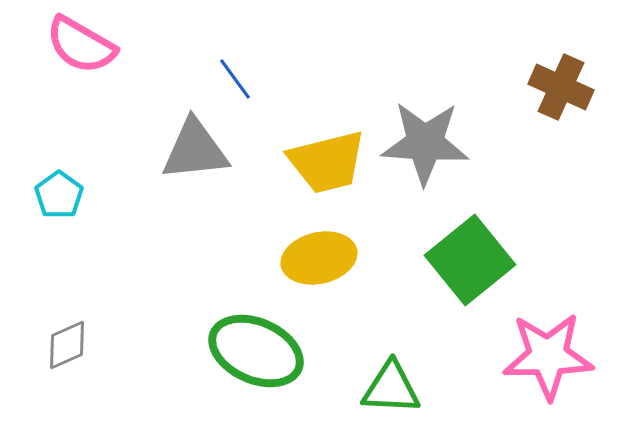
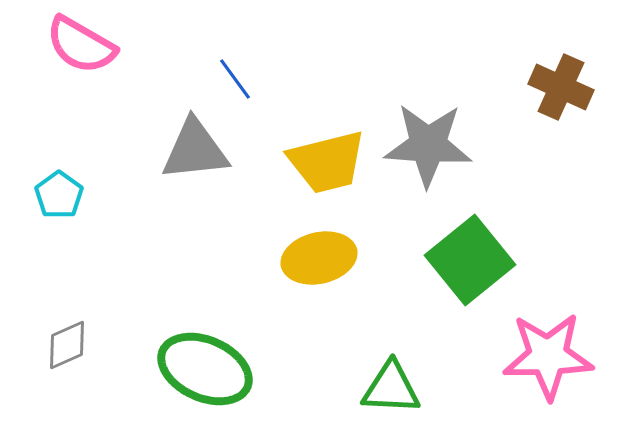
gray star: moved 3 px right, 2 px down
green ellipse: moved 51 px left, 18 px down
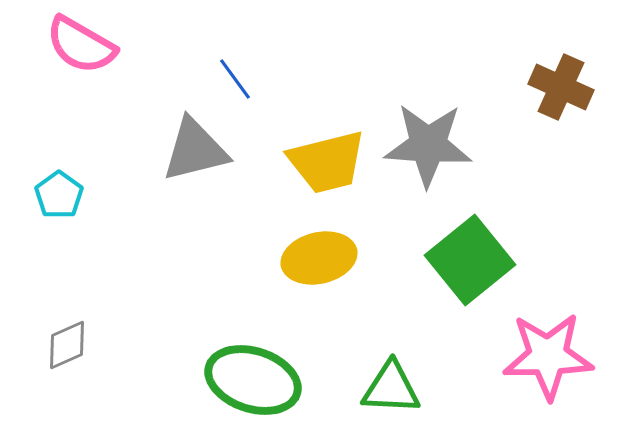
gray triangle: rotated 8 degrees counterclockwise
green ellipse: moved 48 px right, 11 px down; rotated 6 degrees counterclockwise
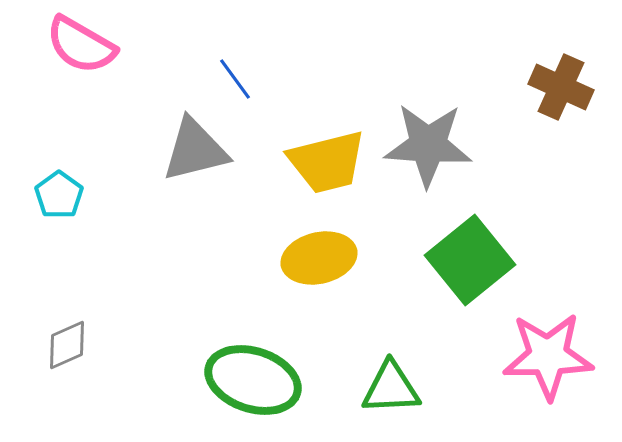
green triangle: rotated 6 degrees counterclockwise
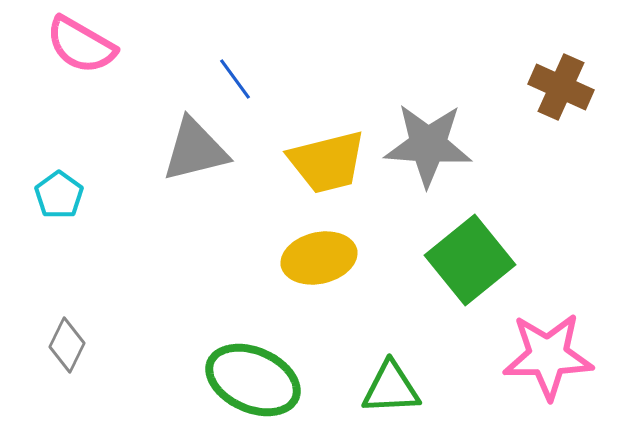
gray diamond: rotated 40 degrees counterclockwise
green ellipse: rotated 6 degrees clockwise
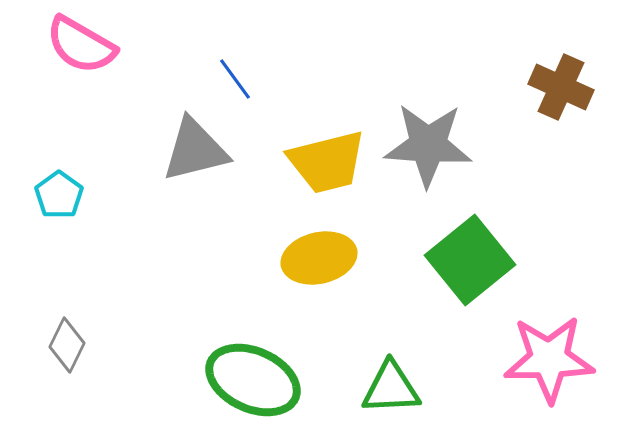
pink star: moved 1 px right, 3 px down
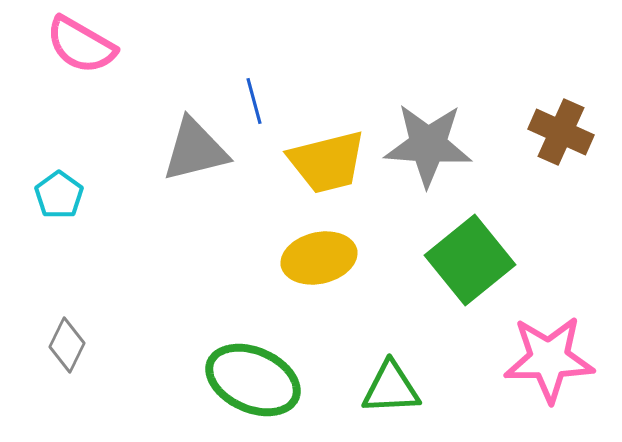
blue line: moved 19 px right, 22 px down; rotated 21 degrees clockwise
brown cross: moved 45 px down
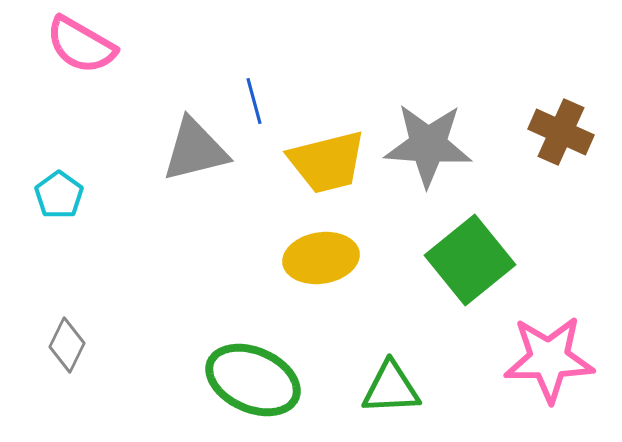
yellow ellipse: moved 2 px right; rotated 4 degrees clockwise
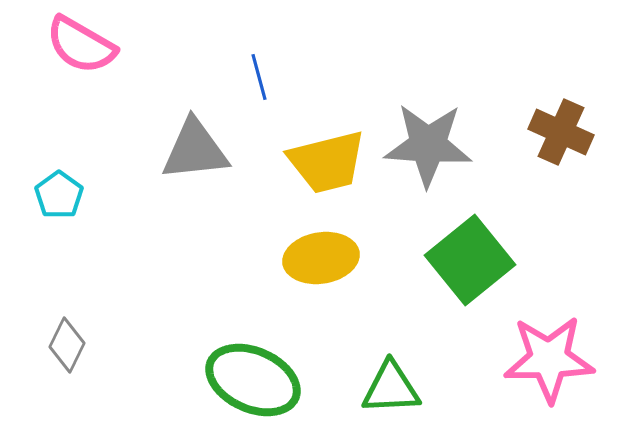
blue line: moved 5 px right, 24 px up
gray triangle: rotated 8 degrees clockwise
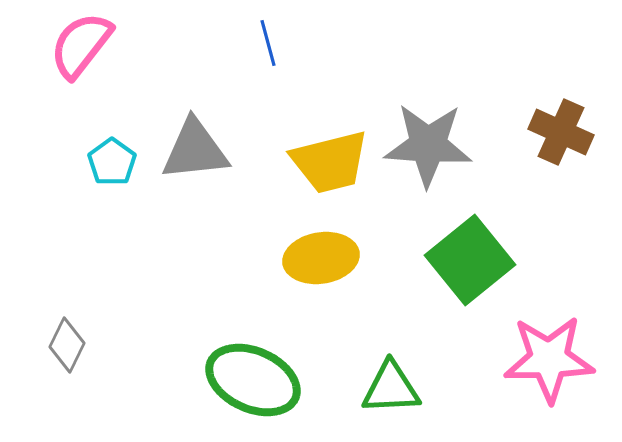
pink semicircle: rotated 98 degrees clockwise
blue line: moved 9 px right, 34 px up
yellow trapezoid: moved 3 px right
cyan pentagon: moved 53 px right, 33 px up
